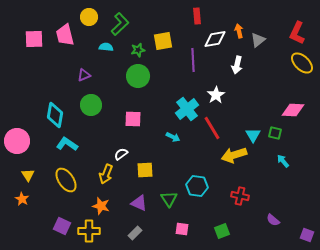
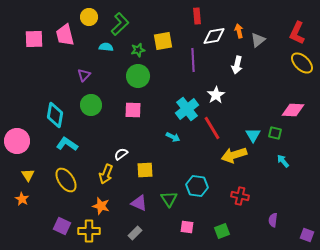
white diamond at (215, 39): moved 1 px left, 3 px up
purple triangle at (84, 75): rotated 24 degrees counterclockwise
pink square at (133, 119): moved 9 px up
purple semicircle at (273, 220): rotated 56 degrees clockwise
pink square at (182, 229): moved 5 px right, 2 px up
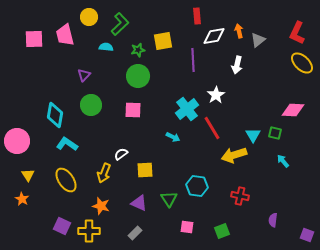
yellow arrow at (106, 174): moved 2 px left, 1 px up
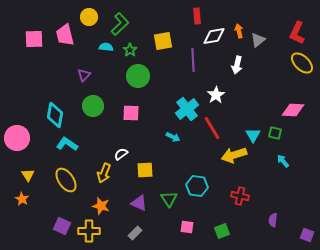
green star at (138, 50): moved 8 px left; rotated 24 degrees counterclockwise
green circle at (91, 105): moved 2 px right, 1 px down
pink square at (133, 110): moved 2 px left, 3 px down
pink circle at (17, 141): moved 3 px up
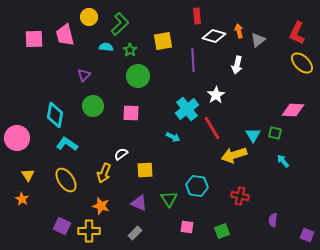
white diamond at (214, 36): rotated 25 degrees clockwise
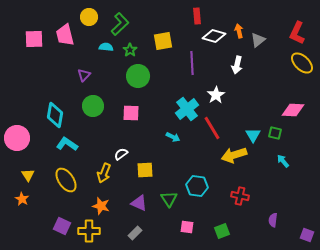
purple line at (193, 60): moved 1 px left, 3 px down
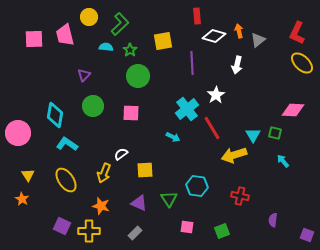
pink circle at (17, 138): moved 1 px right, 5 px up
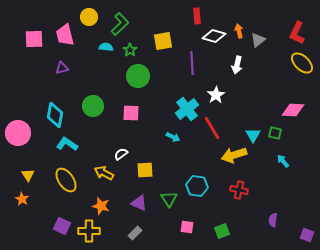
purple triangle at (84, 75): moved 22 px left, 7 px up; rotated 32 degrees clockwise
yellow arrow at (104, 173): rotated 96 degrees clockwise
red cross at (240, 196): moved 1 px left, 6 px up
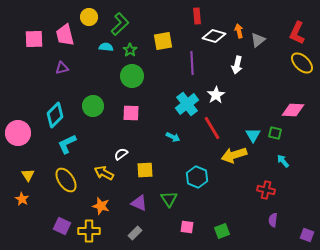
green circle at (138, 76): moved 6 px left
cyan cross at (187, 109): moved 5 px up
cyan diamond at (55, 115): rotated 35 degrees clockwise
cyan L-shape at (67, 144): rotated 60 degrees counterclockwise
cyan hexagon at (197, 186): moved 9 px up; rotated 15 degrees clockwise
red cross at (239, 190): moved 27 px right
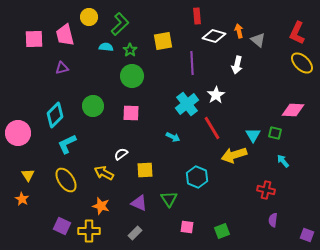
gray triangle at (258, 40): rotated 42 degrees counterclockwise
